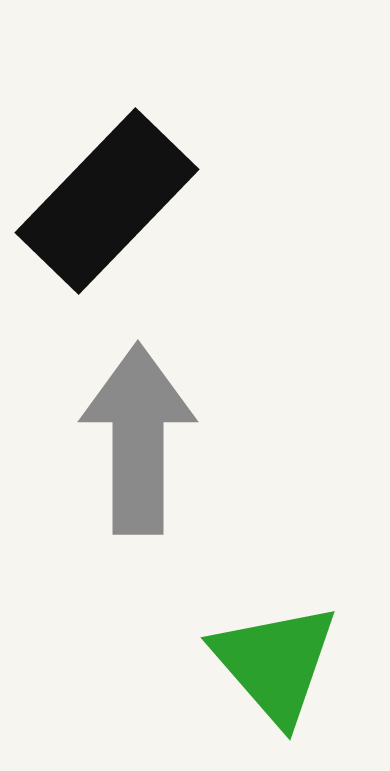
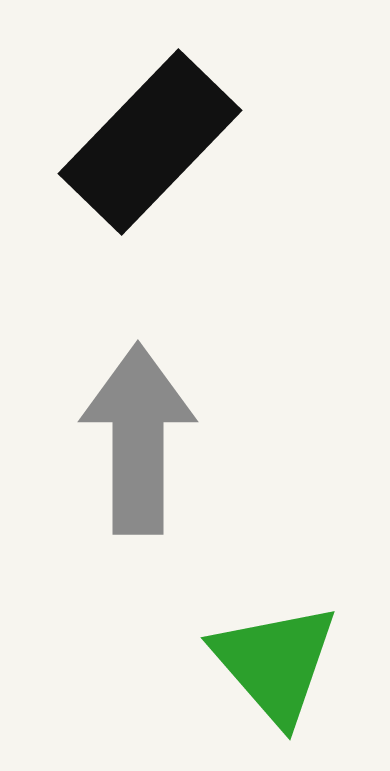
black rectangle: moved 43 px right, 59 px up
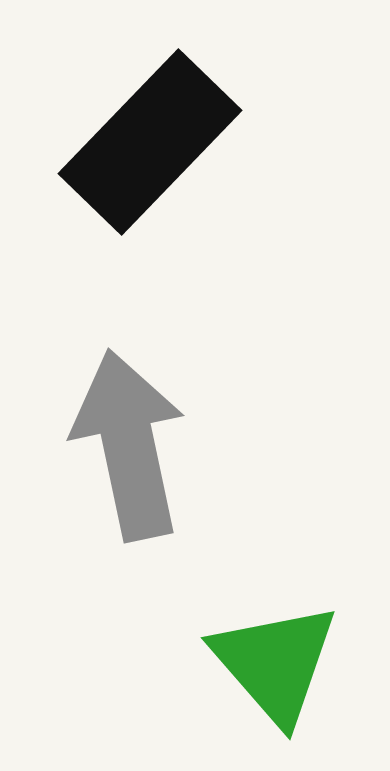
gray arrow: moved 9 px left, 6 px down; rotated 12 degrees counterclockwise
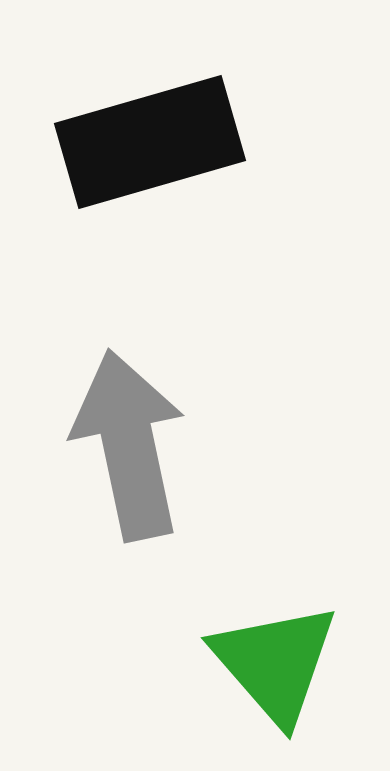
black rectangle: rotated 30 degrees clockwise
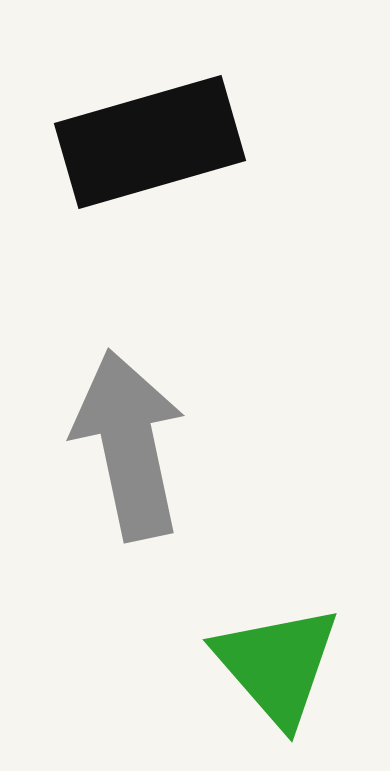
green triangle: moved 2 px right, 2 px down
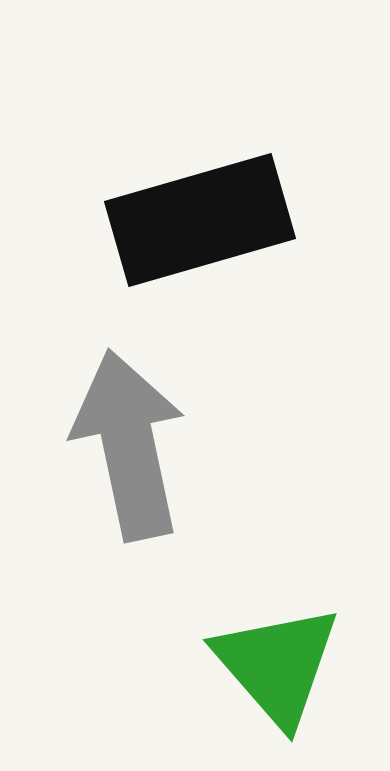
black rectangle: moved 50 px right, 78 px down
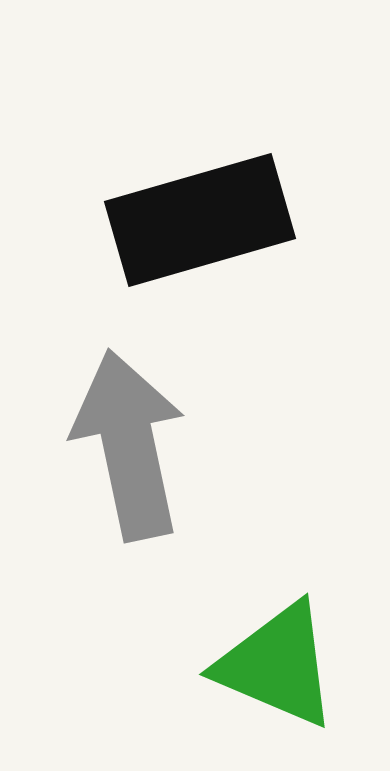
green triangle: rotated 26 degrees counterclockwise
